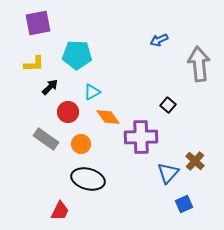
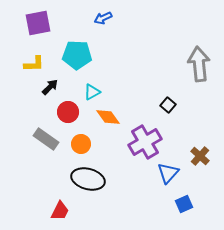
blue arrow: moved 56 px left, 22 px up
purple cross: moved 4 px right, 5 px down; rotated 28 degrees counterclockwise
brown cross: moved 5 px right, 5 px up
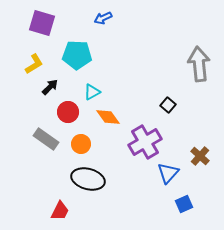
purple square: moved 4 px right; rotated 28 degrees clockwise
yellow L-shape: rotated 30 degrees counterclockwise
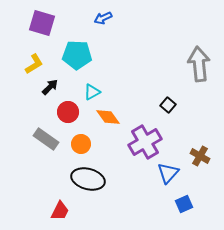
brown cross: rotated 12 degrees counterclockwise
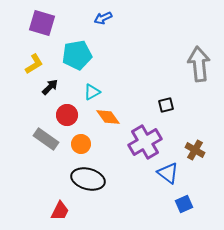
cyan pentagon: rotated 12 degrees counterclockwise
black square: moved 2 px left; rotated 35 degrees clockwise
red circle: moved 1 px left, 3 px down
brown cross: moved 5 px left, 6 px up
blue triangle: rotated 35 degrees counterclockwise
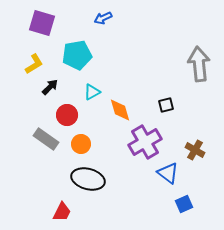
orange diamond: moved 12 px right, 7 px up; rotated 20 degrees clockwise
red trapezoid: moved 2 px right, 1 px down
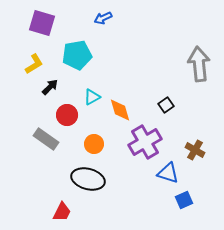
cyan triangle: moved 5 px down
black square: rotated 21 degrees counterclockwise
orange circle: moved 13 px right
blue triangle: rotated 20 degrees counterclockwise
blue square: moved 4 px up
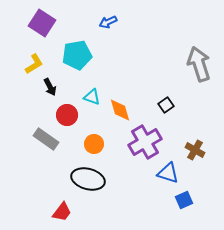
blue arrow: moved 5 px right, 4 px down
purple square: rotated 16 degrees clockwise
gray arrow: rotated 12 degrees counterclockwise
black arrow: rotated 108 degrees clockwise
cyan triangle: rotated 48 degrees clockwise
red trapezoid: rotated 10 degrees clockwise
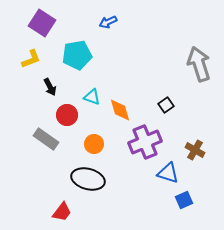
yellow L-shape: moved 3 px left, 5 px up; rotated 10 degrees clockwise
purple cross: rotated 8 degrees clockwise
